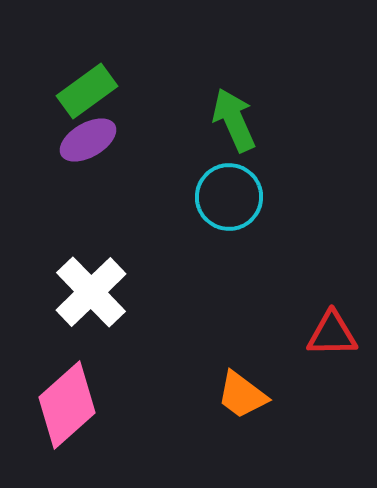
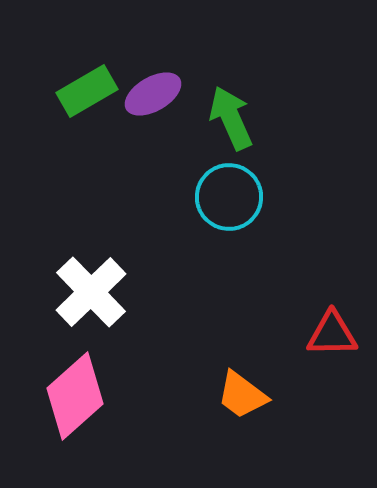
green rectangle: rotated 6 degrees clockwise
green arrow: moved 3 px left, 2 px up
purple ellipse: moved 65 px right, 46 px up
pink diamond: moved 8 px right, 9 px up
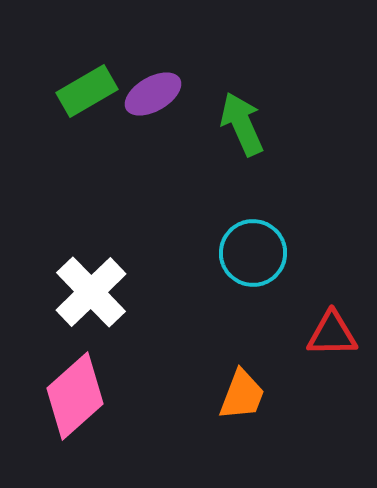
green arrow: moved 11 px right, 6 px down
cyan circle: moved 24 px right, 56 px down
orange trapezoid: rotated 106 degrees counterclockwise
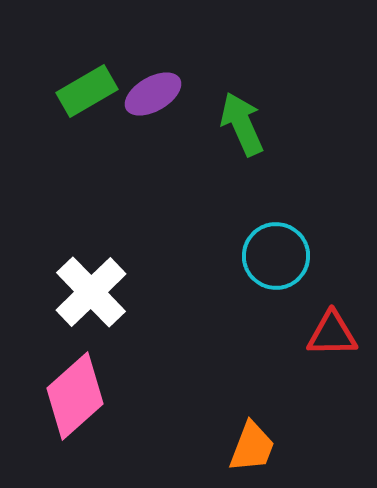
cyan circle: moved 23 px right, 3 px down
orange trapezoid: moved 10 px right, 52 px down
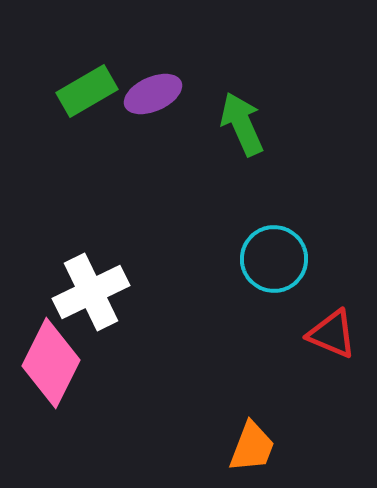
purple ellipse: rotated 6 degrees clockwise
cyan circle: moved 2 px left, 3 px down
white cross: rotated 18 degrees clockwise
red triangle: rotated 24 degrees clockwise
pink diamond: moved 24 px left, 33 px up; rotated 22 degrees counterclockwise
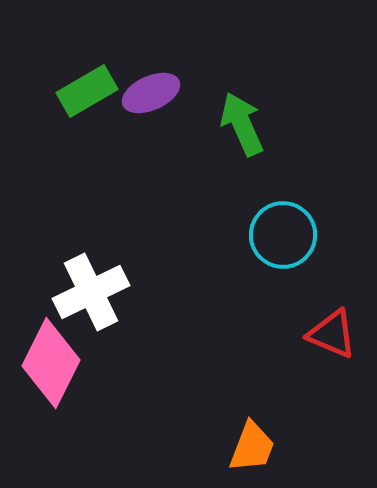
purple ellipse: moved 2 px left, 1 px up
cyan circle: moved 9 px right, 24 px up
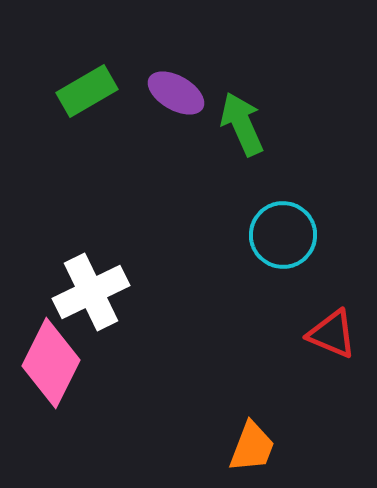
purple ellipse: moved 25 px right; rotated 54 degrees clockwise
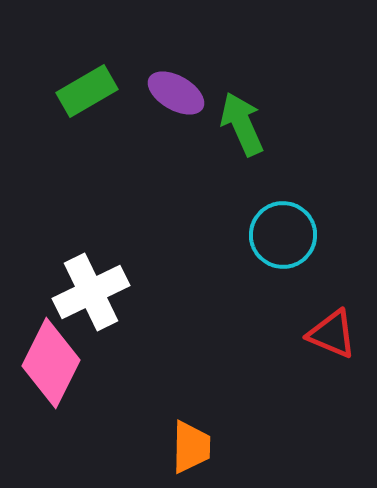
orange trapezoid: moved 61 px left; rotated 20 degrees counterclockwise
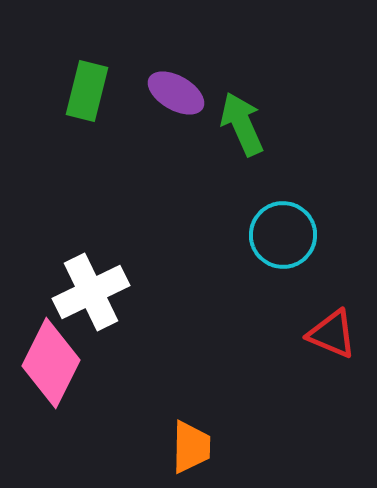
green rectangle: rotated 46 degrees counterclockwise
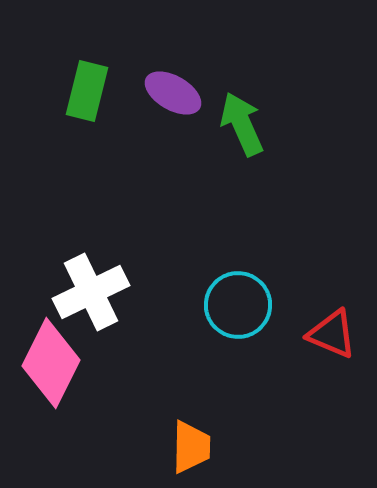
purple ellipse: moved 3 px left
cyan circle: moved 45 px left, 70 px down
